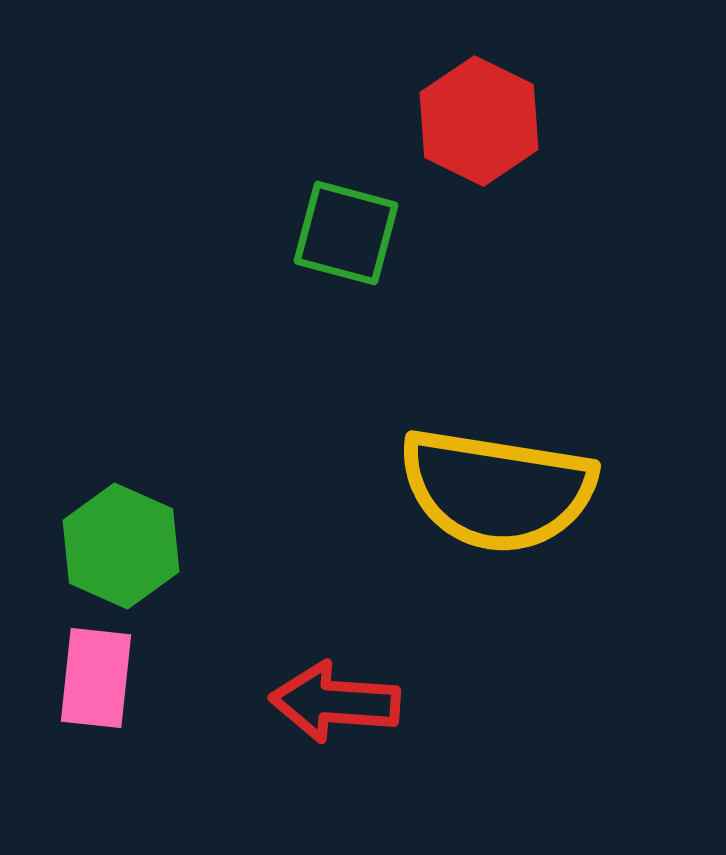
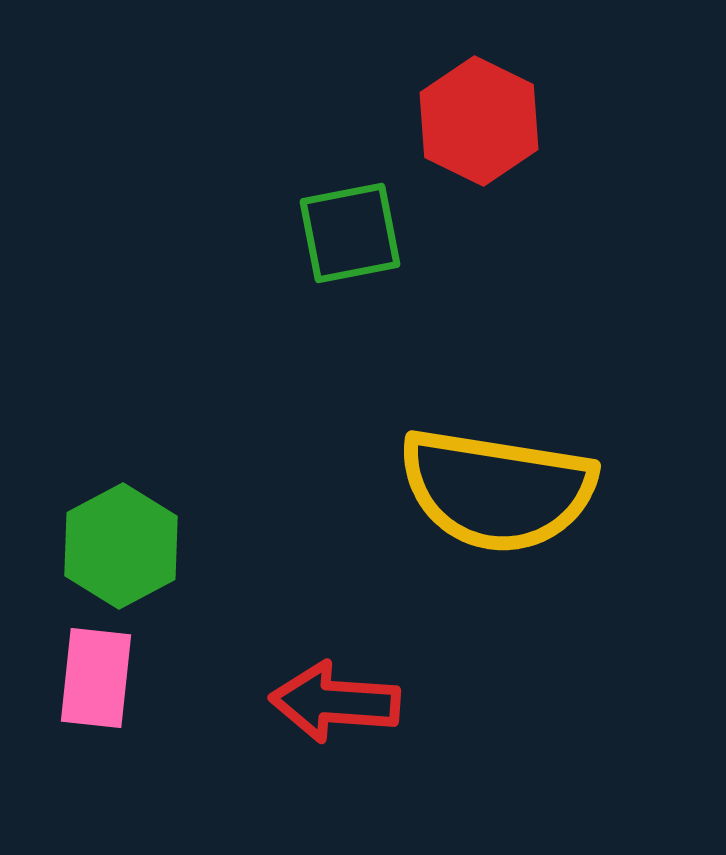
green square: moved 4 px right; rotated 26 degrees counterclockwise
green hexagon: rotated 8 degrees clockwise
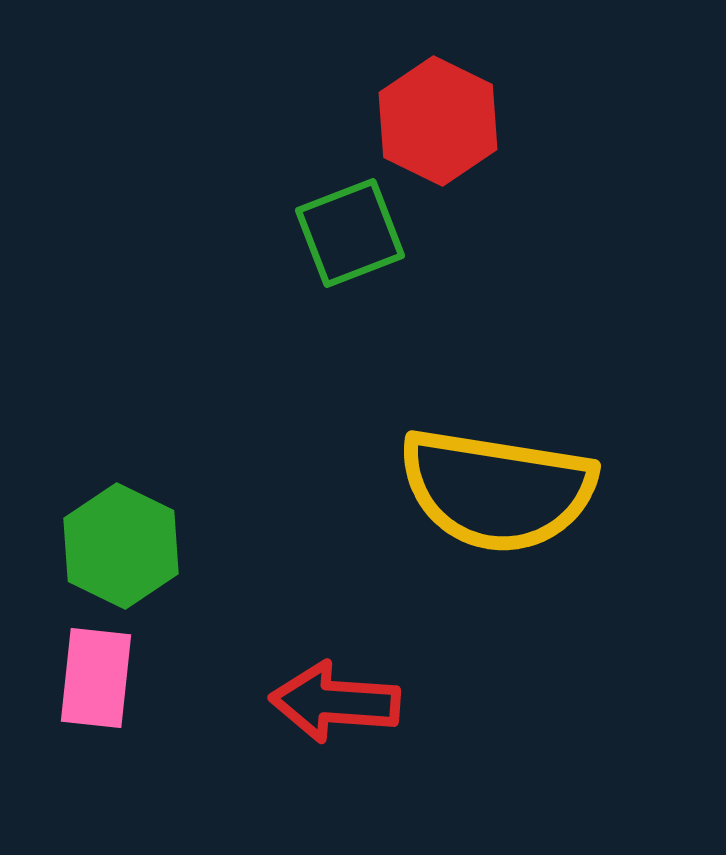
red hexagon: moved 41 px left
green square: rotated 10 degrees counterclockwise
green hexagon: rotated 6 degrees counterclockwise
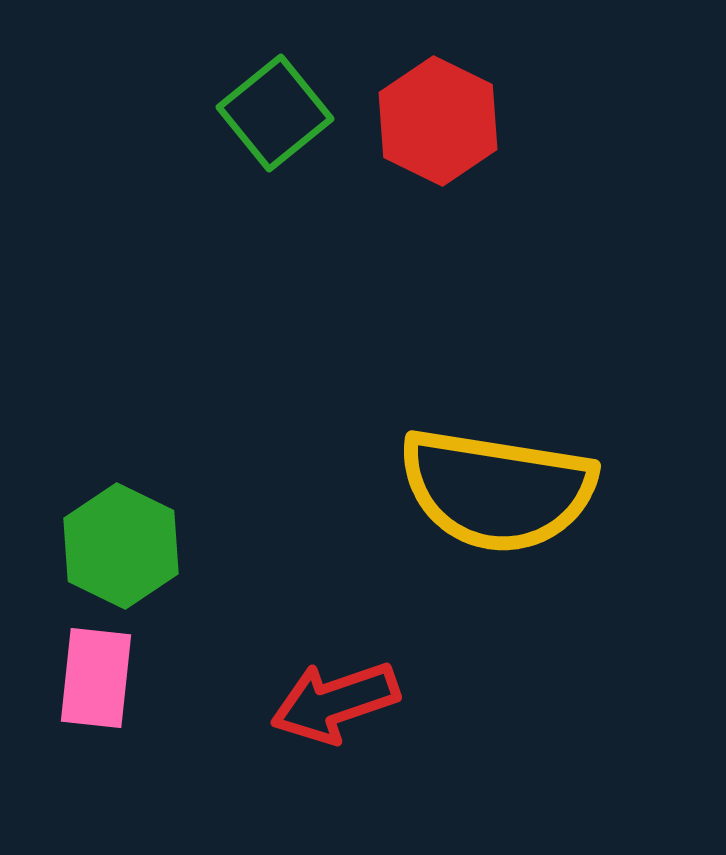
green square: moved 75 px left, 120 px up; rotated 18 degrees counterclockwise
red arrow: rotated 23 degrees counterclockwise
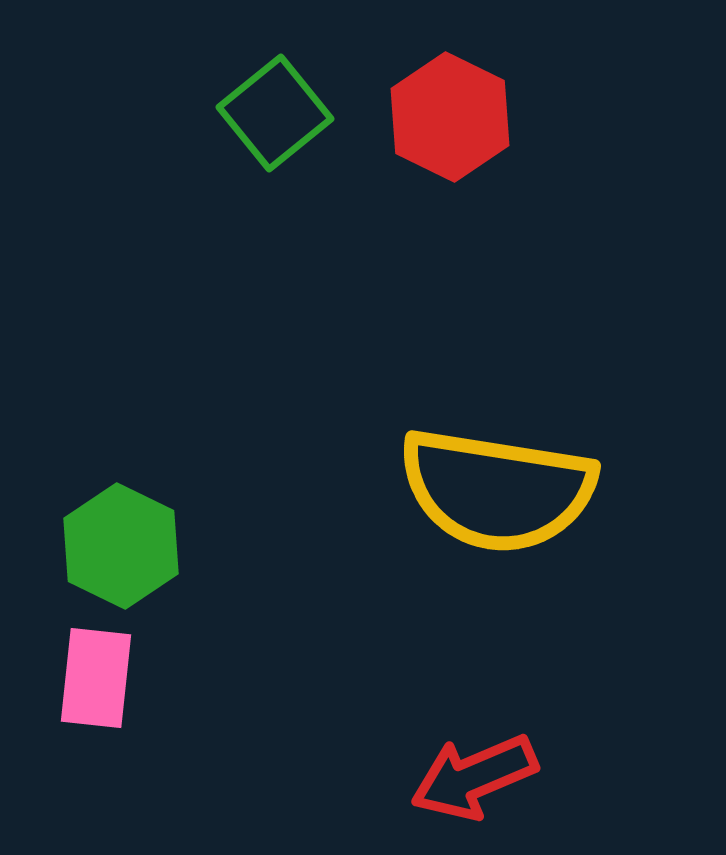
red hexagon: moved 12 px right, 4 px up
red arrow: moved 139 px right, 75 px down; rotated 4 degrees counterclockwise
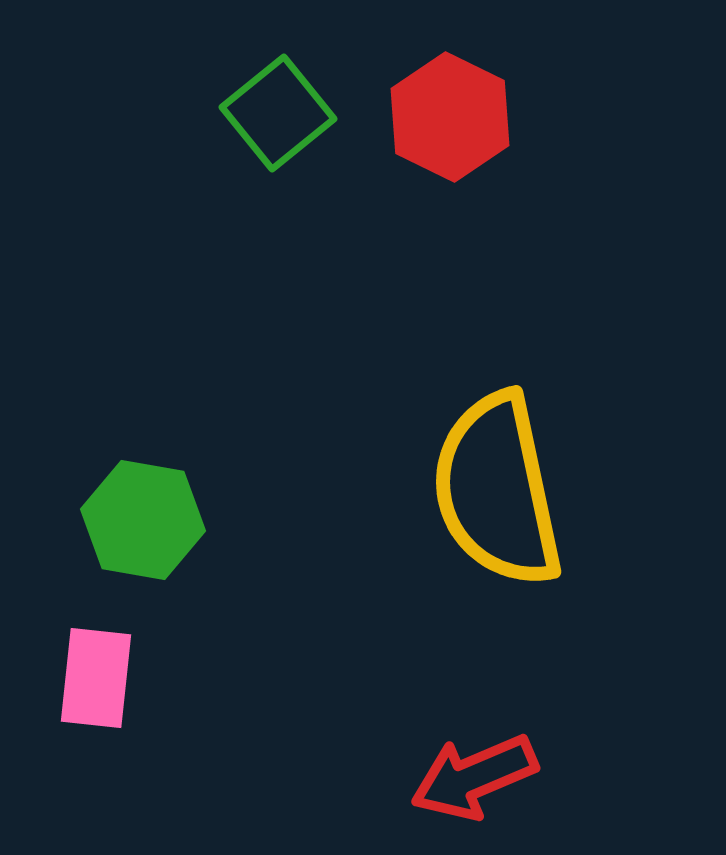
green square: moved 3 px right
yellow semicircle: rotated 69 degrees clockwise
green hexagon: moved 22 px right, 26 px up; rotated 16 degrees counterclockwise
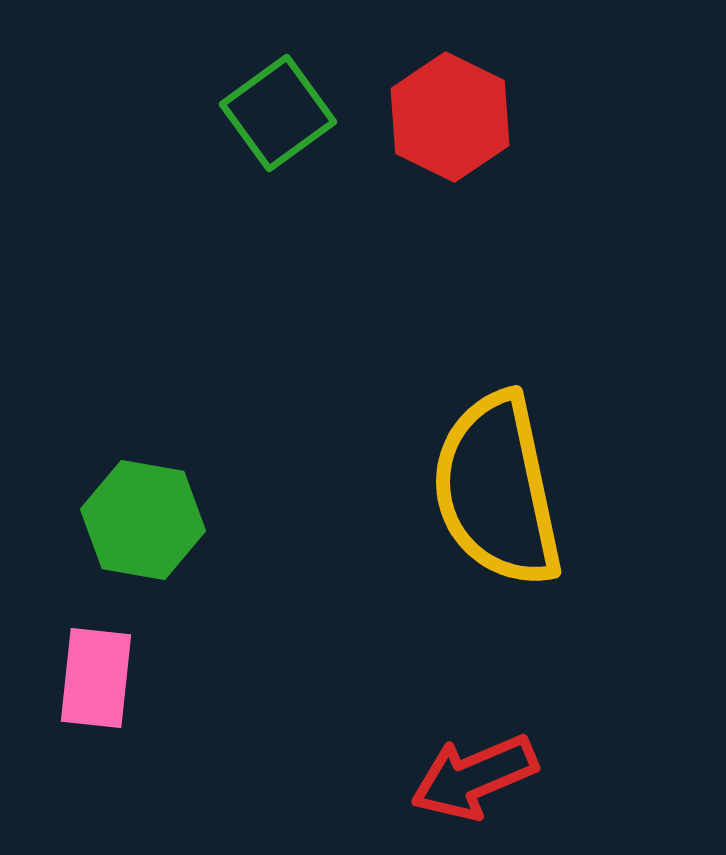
green square: rotated 3 degrees clockwise
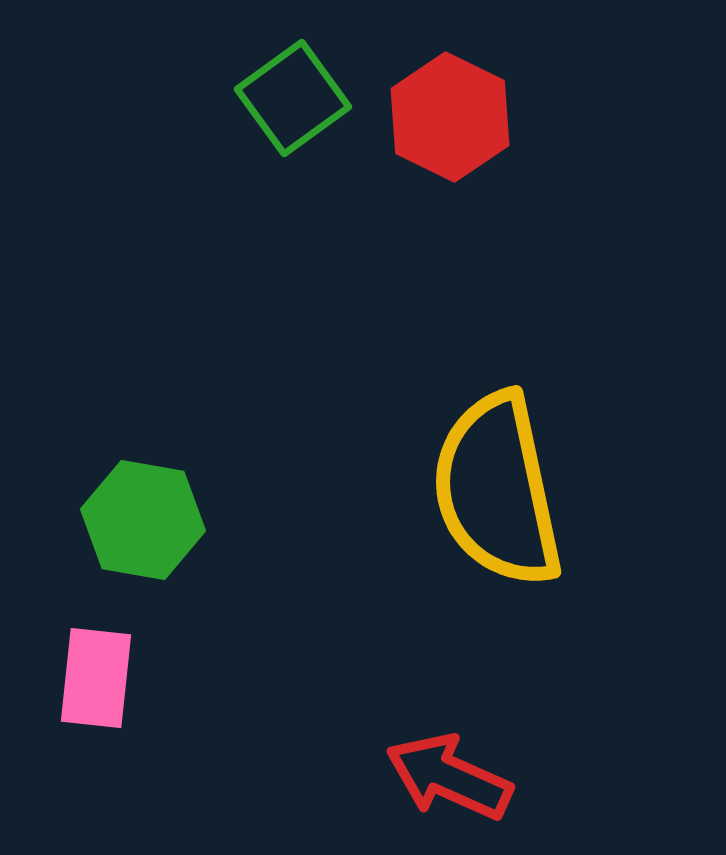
green square: moved 15 px right, 15 px up
red arrow: moved 25 px left; rotated 47 degrees clockwise
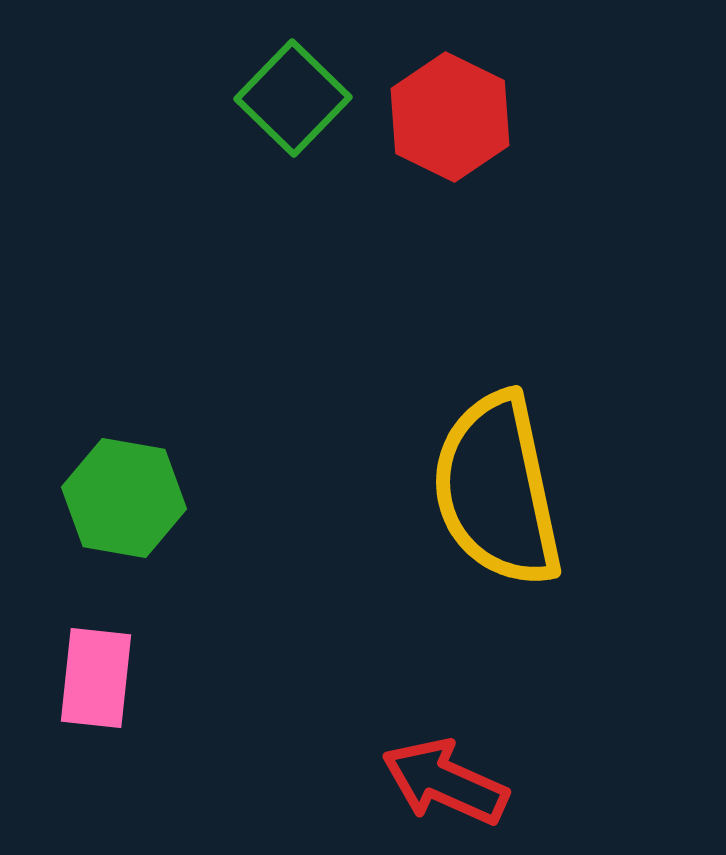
green square: rotated 10 degrees counterclockwise
green hexagon: moved 19 px left, 22 px up
red arrow: moved 4 px left, 5 px down
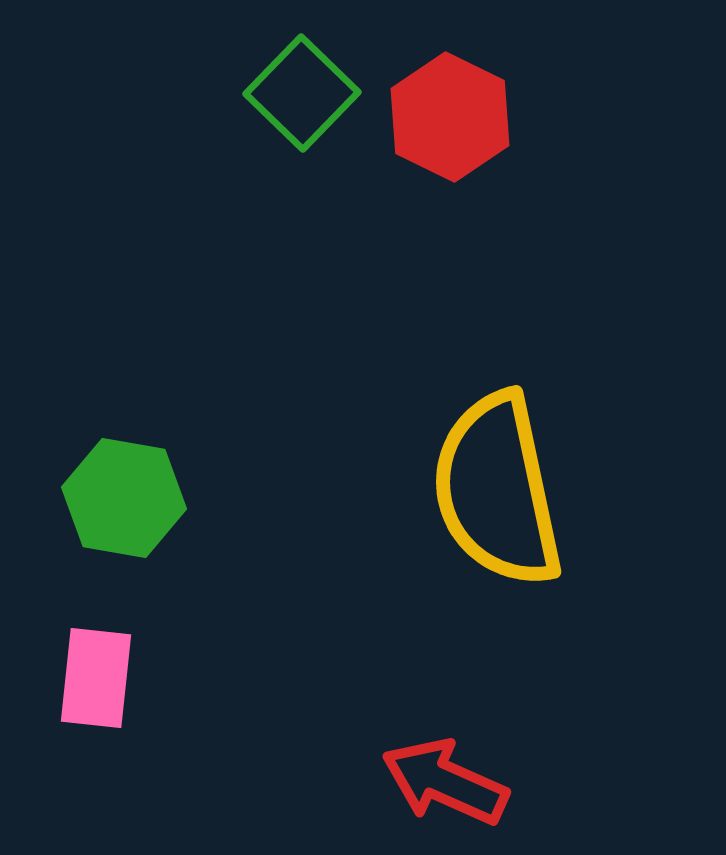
green square: moved 9 px right, 5 px up
